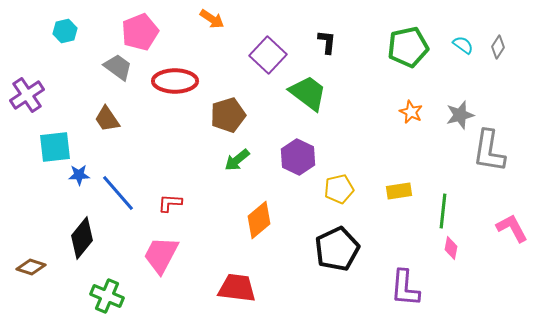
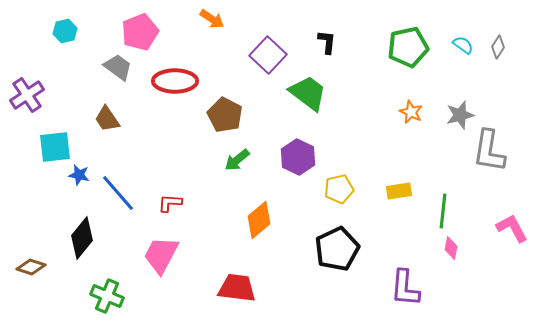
brown pentagon: moved 3 px left; rotated 28 degrees counterclockwise
blue star: rotated 15 degrees clockwise
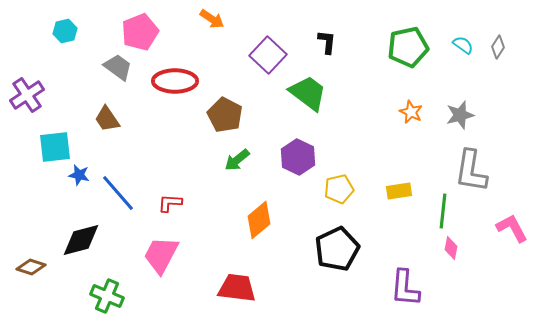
gray L-shape: moved 18 px left, 20 px down
black diamond: moved 1 px left, 2 px down; rotated 36 degrees clockwise
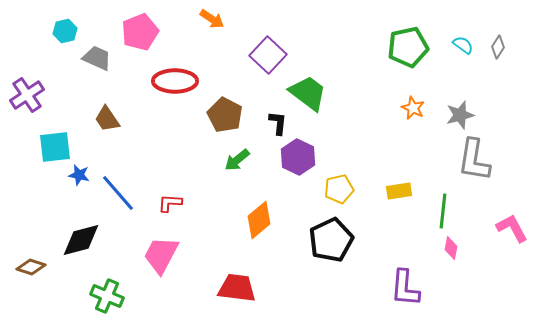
black L-shape: moved 49 px left, 81 px down
gray trapezoid: moved 21 px left, 9 px up; rotated 12 degrees counterclockwise
orange star: moved 2 px right, 4 px up
gray L-shape: moved 3 px right, 11 px up
black pentagon: moved 6 px left, 9 px up
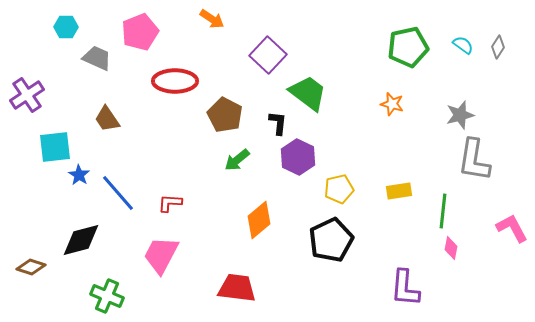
cyan hexagon: moved 1 px right, 4 px up; rotated 15 degrees clockwise
orange star: moved 21 px left, 4 px up; rotated 10 degrees counterclockwise
blue star: rotated 20 degrees clockwise
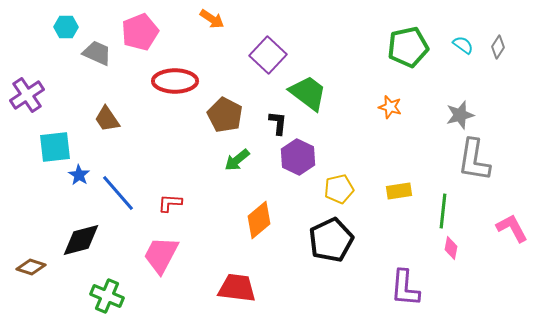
gray trapezoid: moved 5 px up
orange star: moved 2 px left, 3 px down
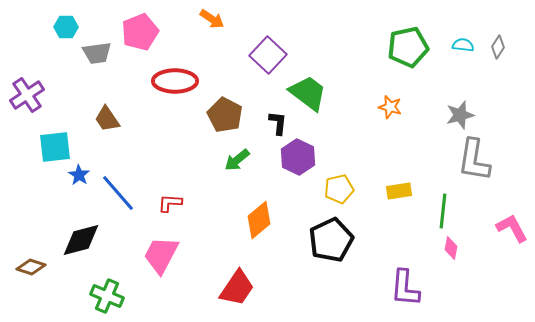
cyan semicircle: rotated 30 degrees counterclockwise
gray trapezoid: rotated 148 degrees clockwise
red trapezoid: rotated 117 degrees clockwise
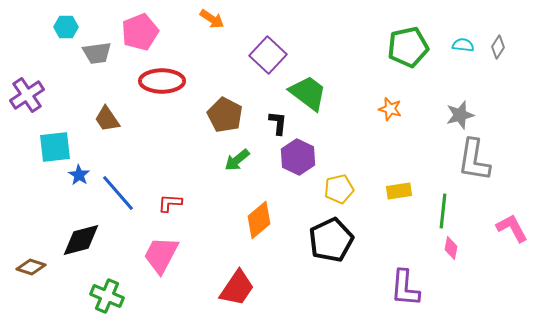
red ellipse: moved 13 px left
orange star: moved 2 px down
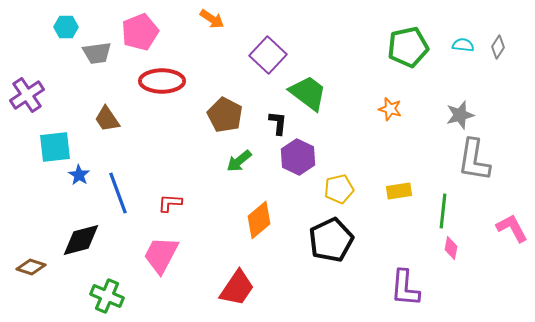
green arrow: moved 2 px right, 1 px down
blue line: rotated 21 degrees clockwise
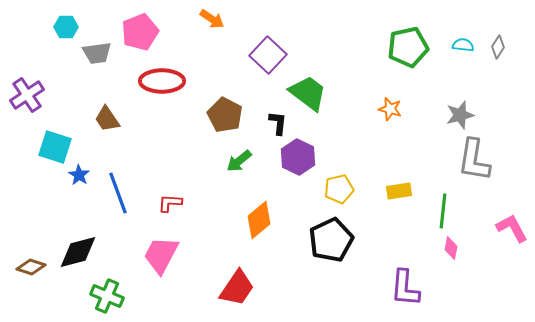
cyan square: rotated 24 degrees clockwise
black diamond: moved 3 px left, 12 px down
